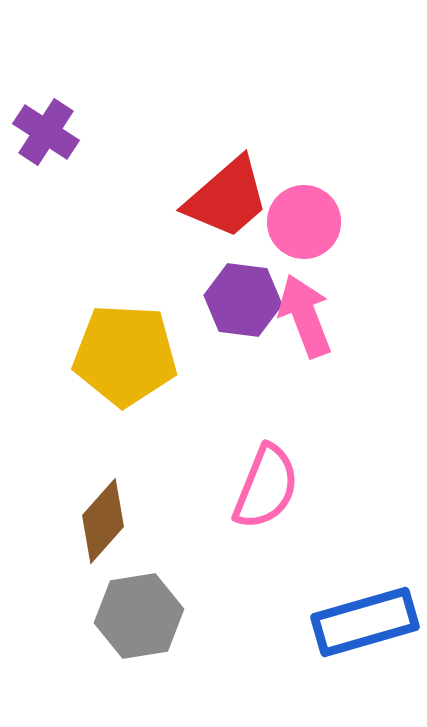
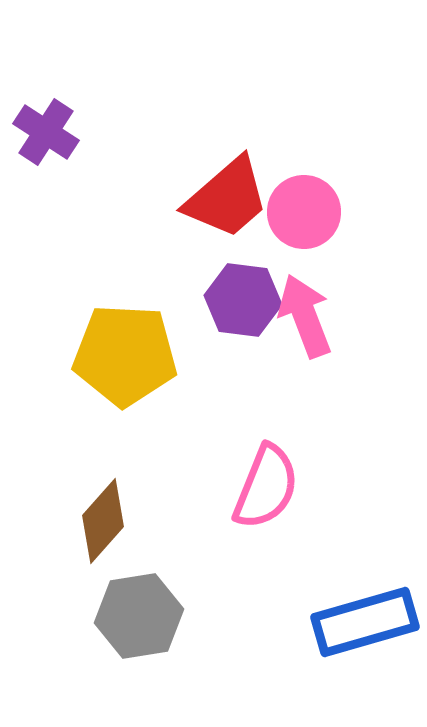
pink circle: moved 10 px up
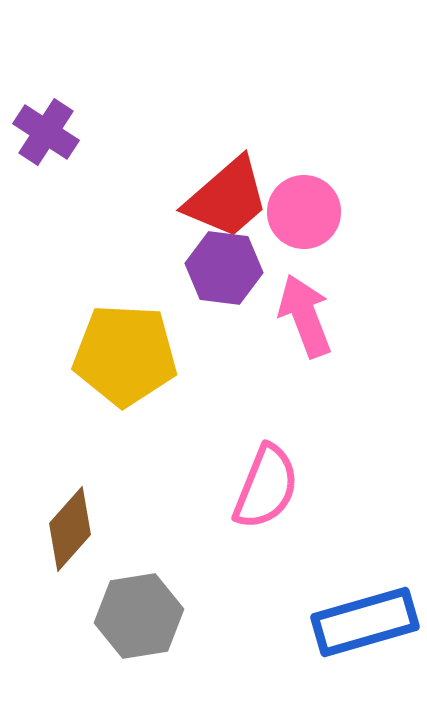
purple hexagon: moved 19 px left, 32 px up
brown diamond: moved 33 px left, 8 px down
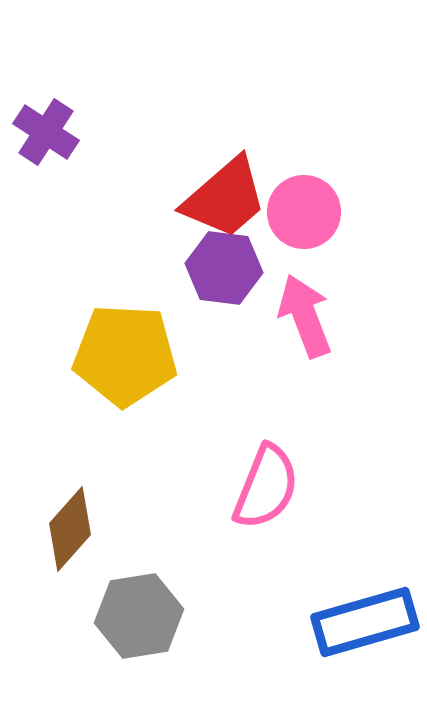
red trapezoid: moved 2 px left
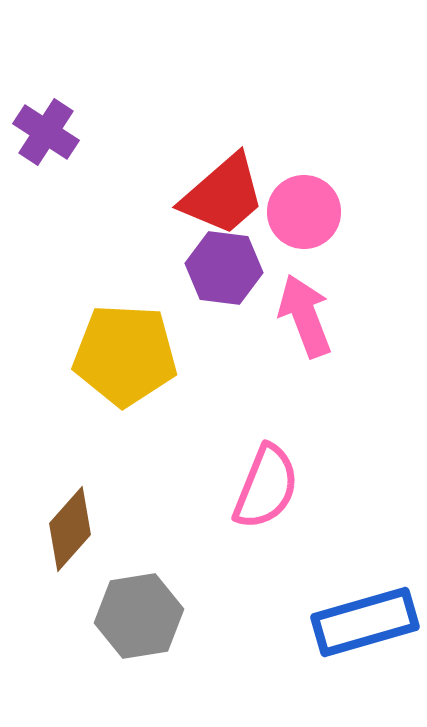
red trapezoid: moved 2 px left, 3 px up
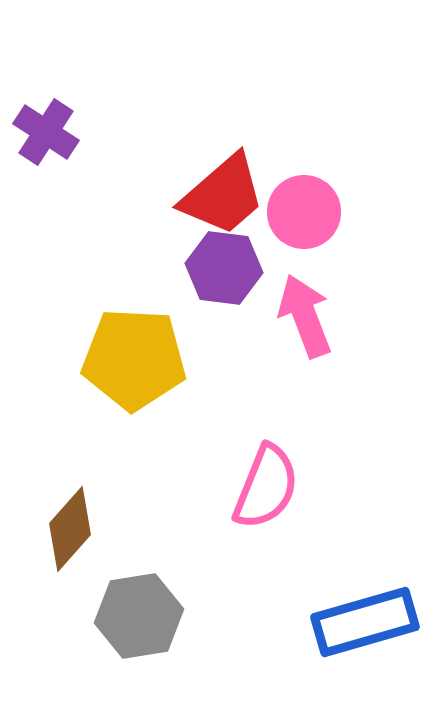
yellow pentagon: moved 9 px right, 4 px down
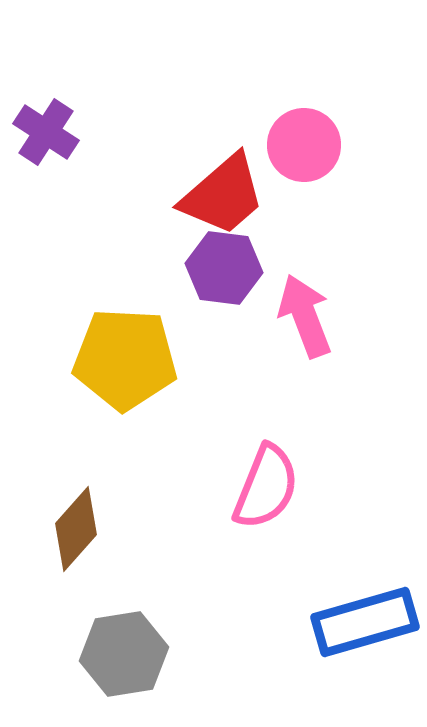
pink circle: moved 67 px up
yellow pentagon: moved 9 px left
brown diamond: moved 6 px right
gray hexagon: moved 15 px left, 38 px down
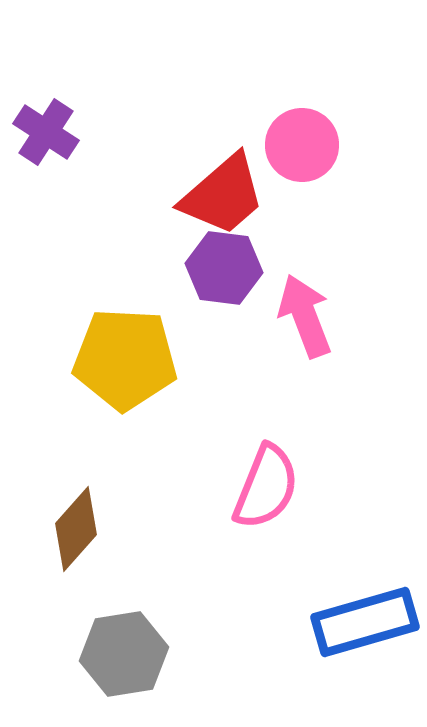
pink circle: moved 2 px left
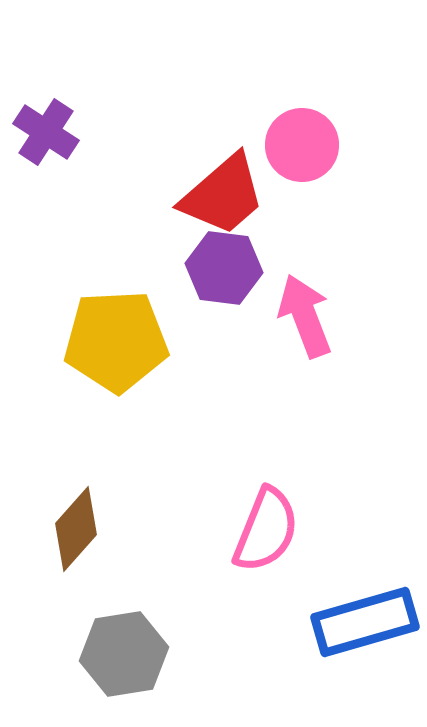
yellow pentagon: moved 9 px left, 18 px up; rotated 6 degrees counterclockwise
pink semicircle: moved 43 px down
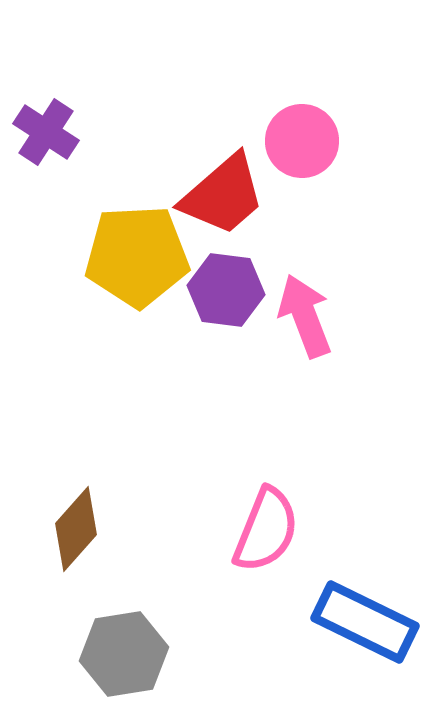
pink circle: moved 4 px up
purple hexagon: moved 2 px right, 22 px down
yellow pentagon: moved 21 px right, 85 px up
blue rectangle: rotated 42 degrees clockwise
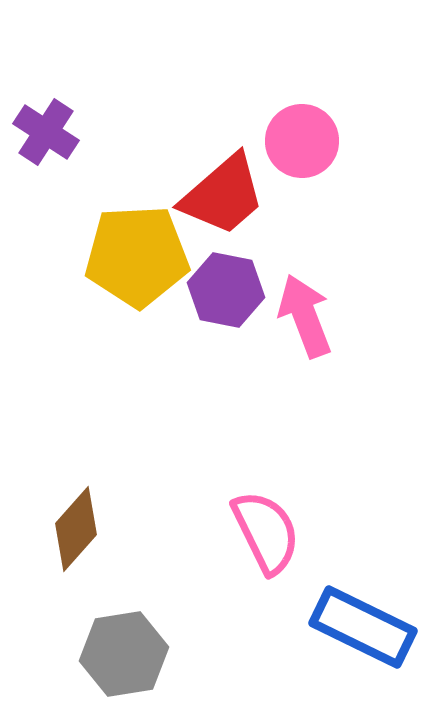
purple hexagon: rotated 4 degrees clockwise
pink semicircle: moved 2 px down; rotated 48 degrees counterclockwise
blue rectangle: moved 2 px left, 5 px down
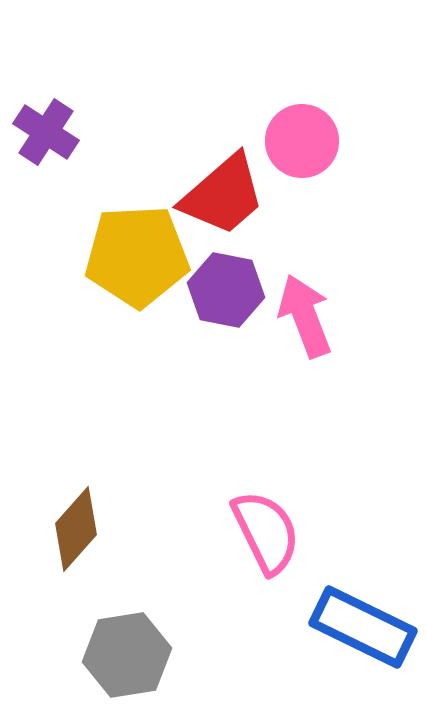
gray hexagon: moved 3 px right, 1 px down
